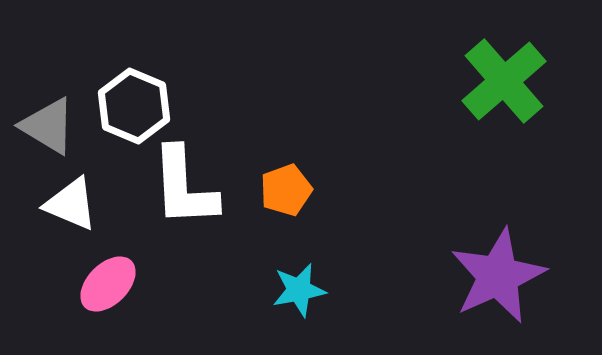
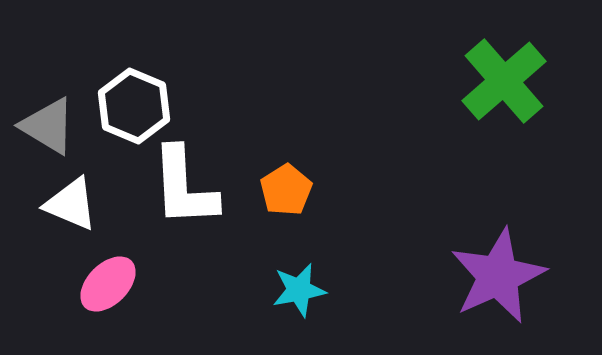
orange pentagon: rotated 12 degrees counterclockwise
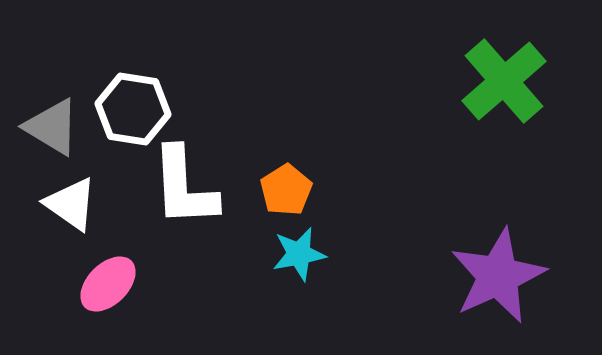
white hexagon: moved 1 px left, 3 px down; rotated 14 degrees counterclockwise
gray triangle: moved 4 px right, 1 px down
white triangle: rotated 12 degrees clockwise
cyan star: moved 36 px up
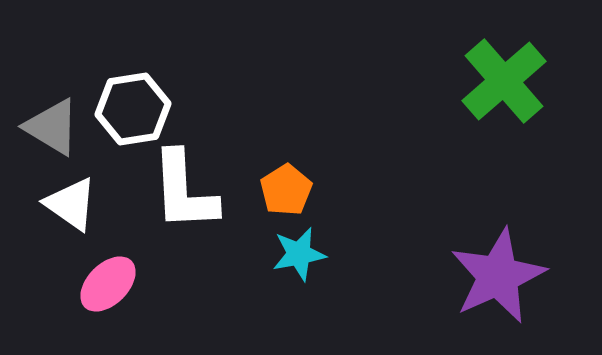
white hexagon: rotated 18 degrees counterclockwise
white L-shape: moved 4 px down
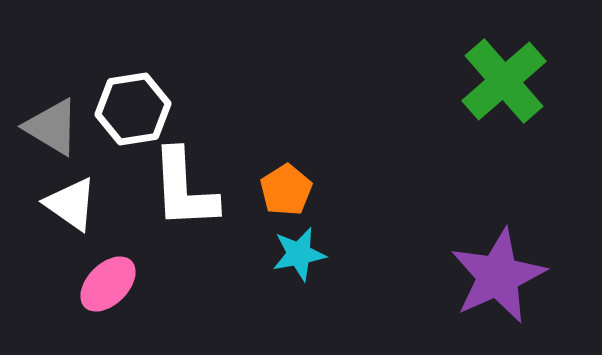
white L-shape: moved 2 px up
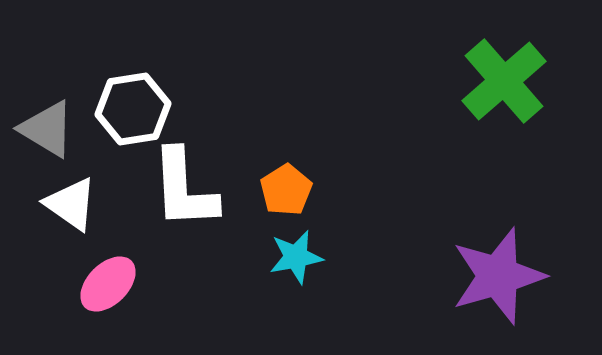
gray triangle: moved 5 px left, 2 px down
cyan star: moved 3 px left, 3 px down
purple star: rotated 8 degrees clockwise
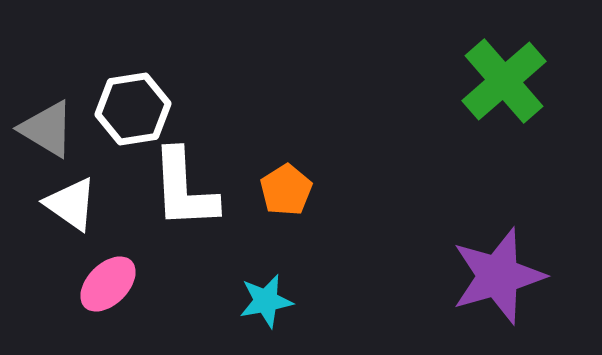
cyan star: moved 30 px left, 44 px down
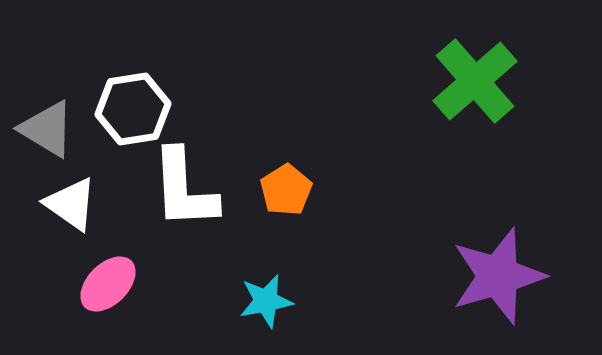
green cross: moved 29 px left
